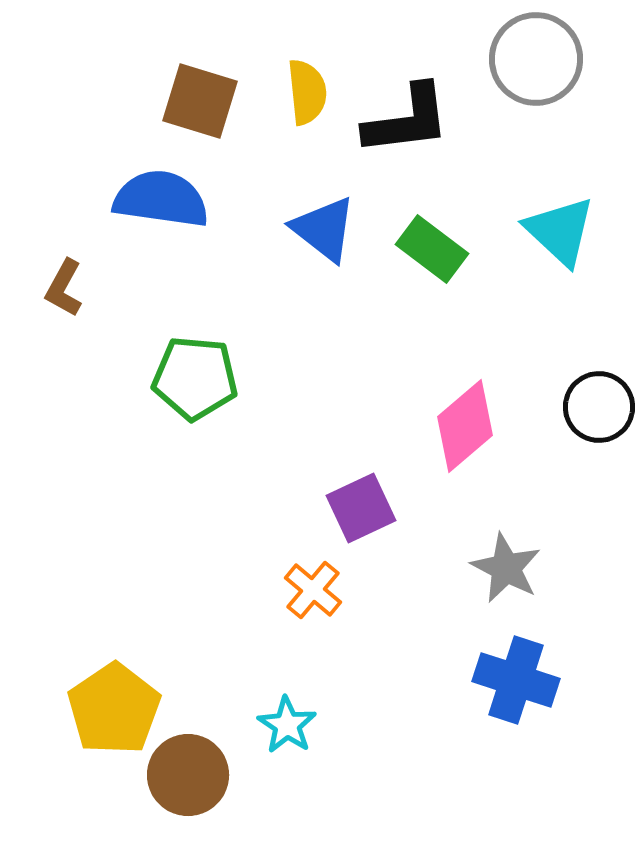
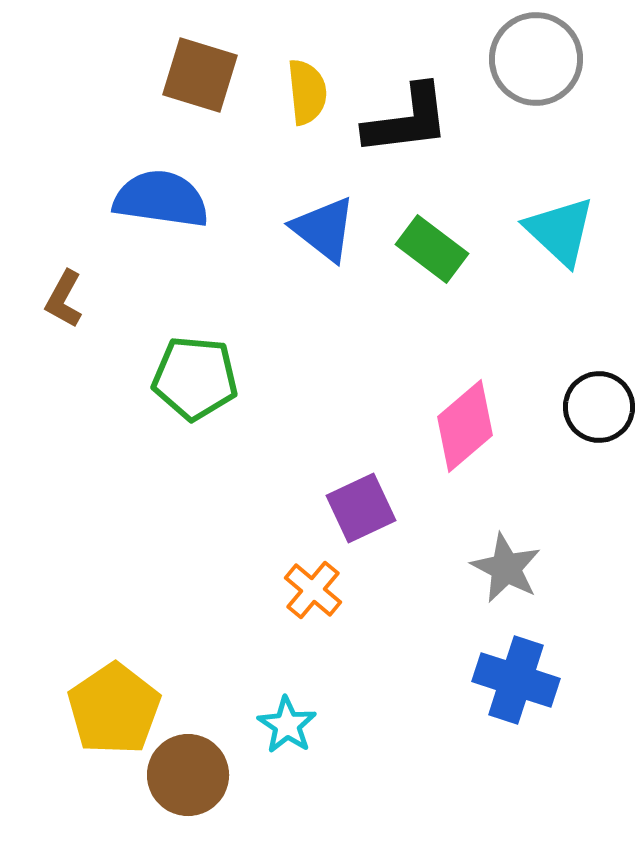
brown square: moved 26 px up
brown L-shape: moved 11 px down
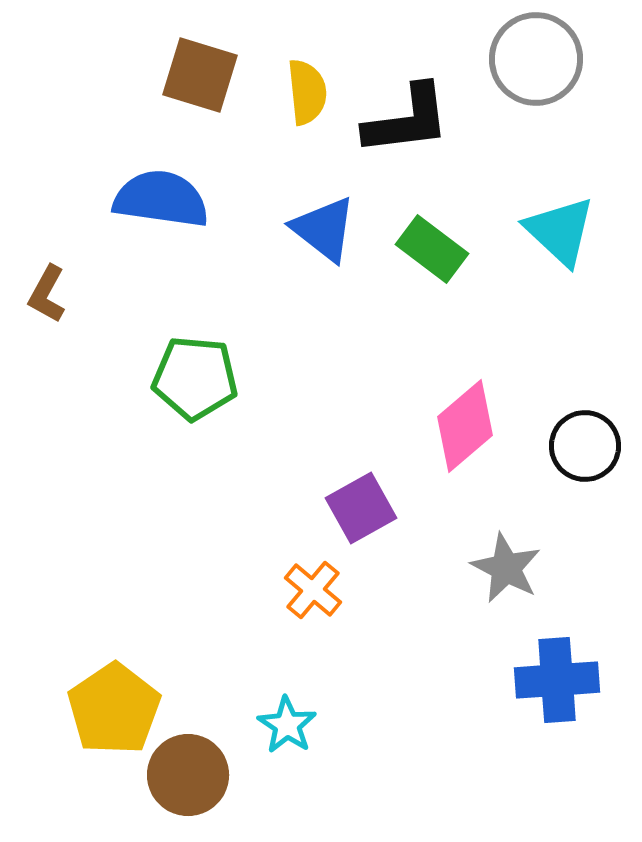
brown L-shape: moved 17 px left, 5 px up
black circle: moved 14 px left, 39 px down
purple square: rotated 4 degrees counterclockwise
blue cross: moved 41 px right; rotated 22 degrees counterclockwise
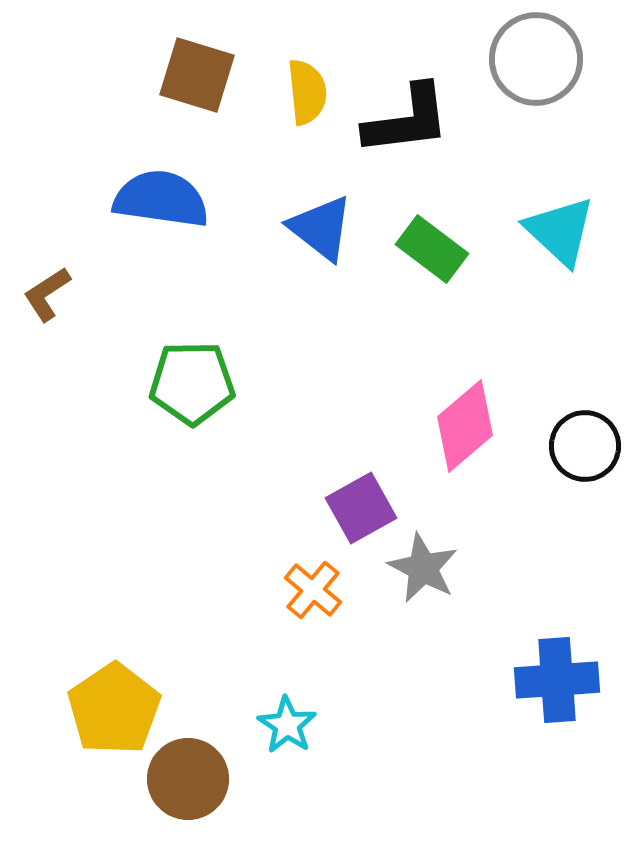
brown square: moved 3 px left
blue triangle: moved 3 px left, 1 px up
brown L-shape: rotated 28 degrees clockwise
green pentagon: moved 3 px left, 5 px down; rotated 6 degrees counterclockwise
gray star: moved 83 px left
brown circle: moved 4 px down
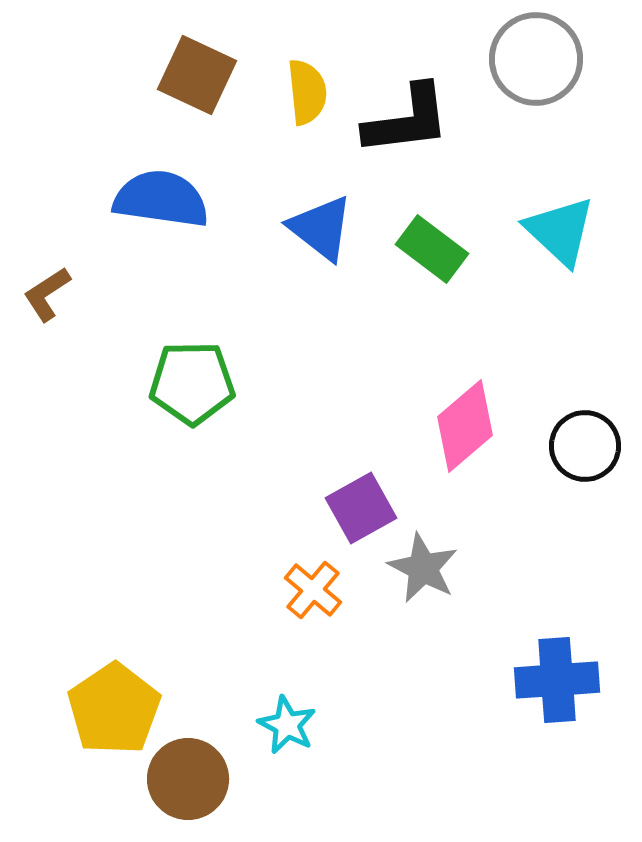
brown square: rotated 8 degrees clockwise
cyan star: rotated 6 degrees counterclockwise
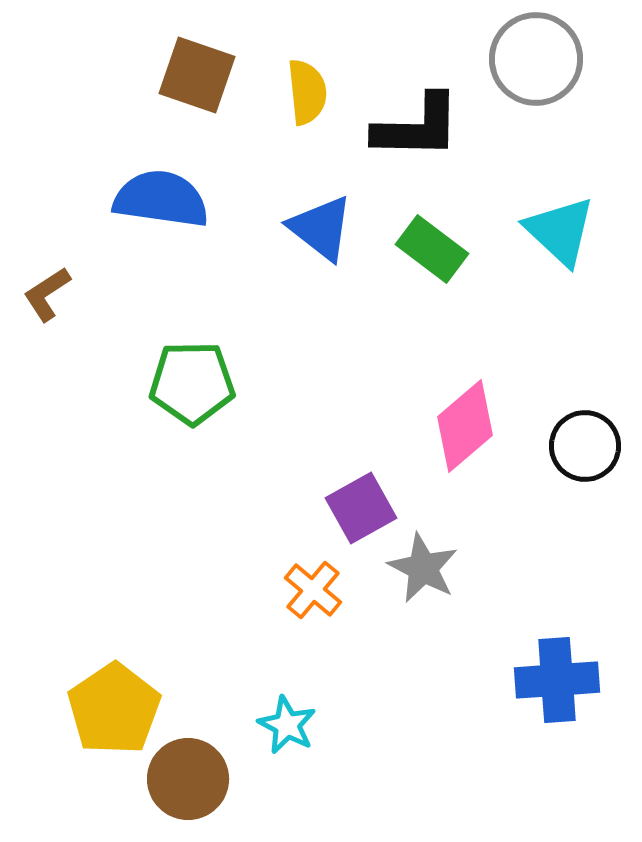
brown square: rotated 6 degrees counterclockwise
black L-shape: moved 10 px right, 7 px down; rotated 8 degrees clockwise
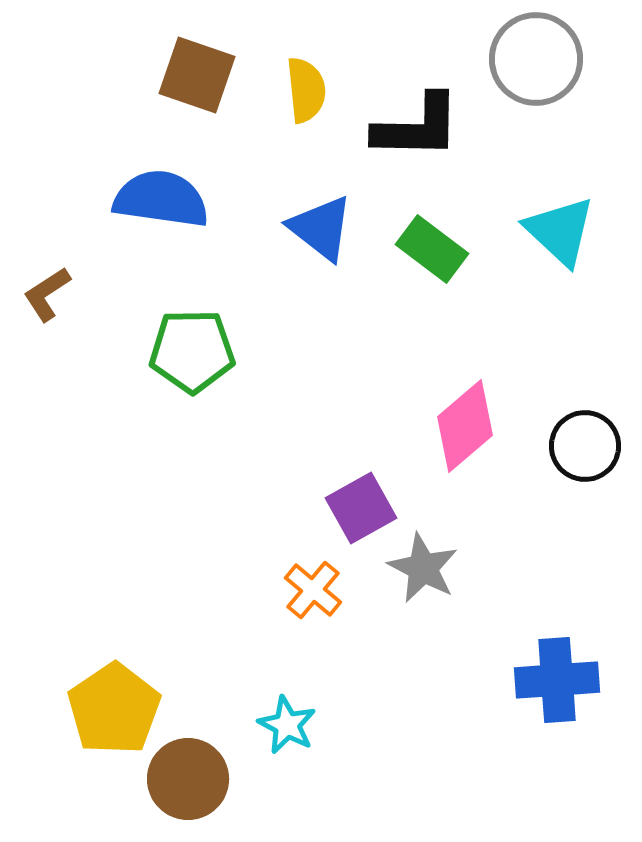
yellow semicircle: moved 1 px left, 2 px up
green pentagon: moved 32 px up
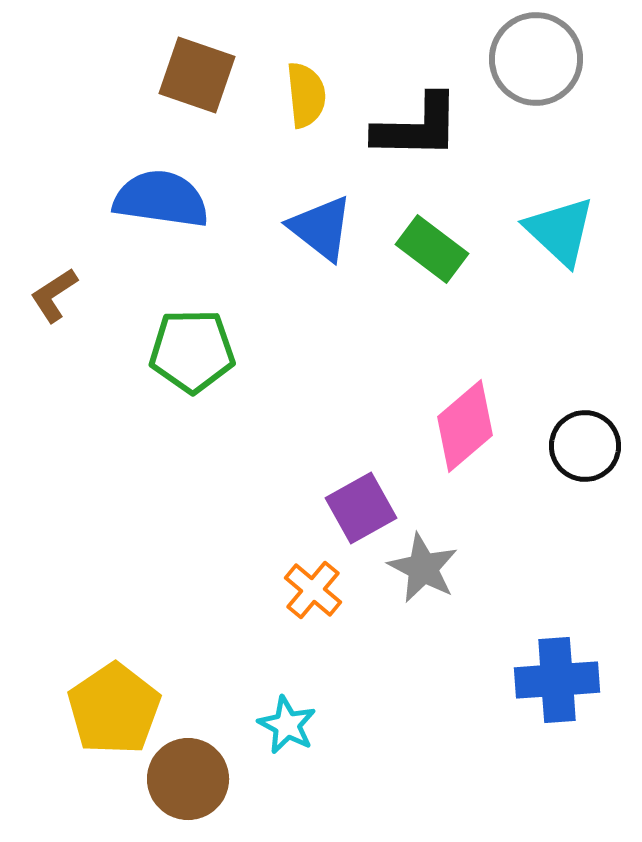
yellow semicircle: moved 5 px down
brown L-shape: moved 7 px right, 1 px down
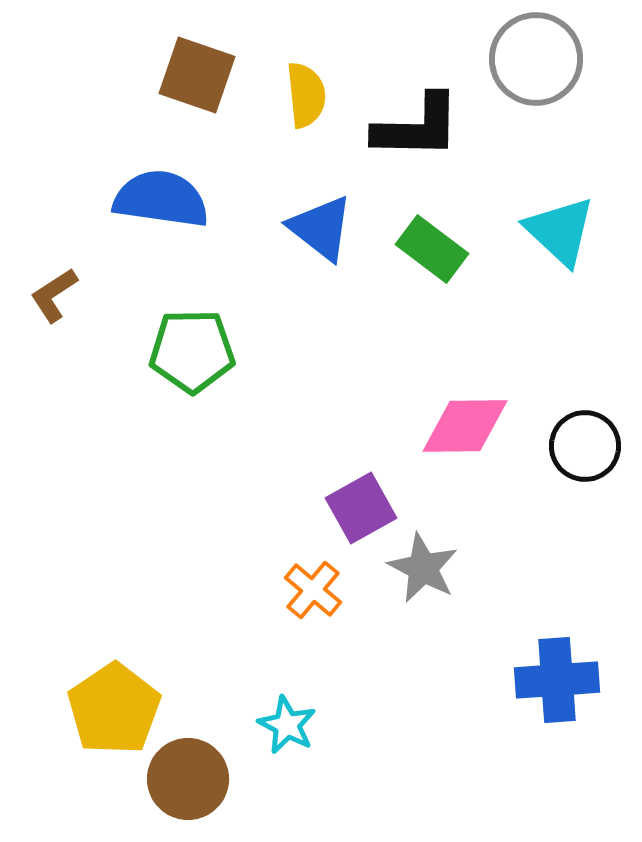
pink diamond: rotated 40 degrees clockwise
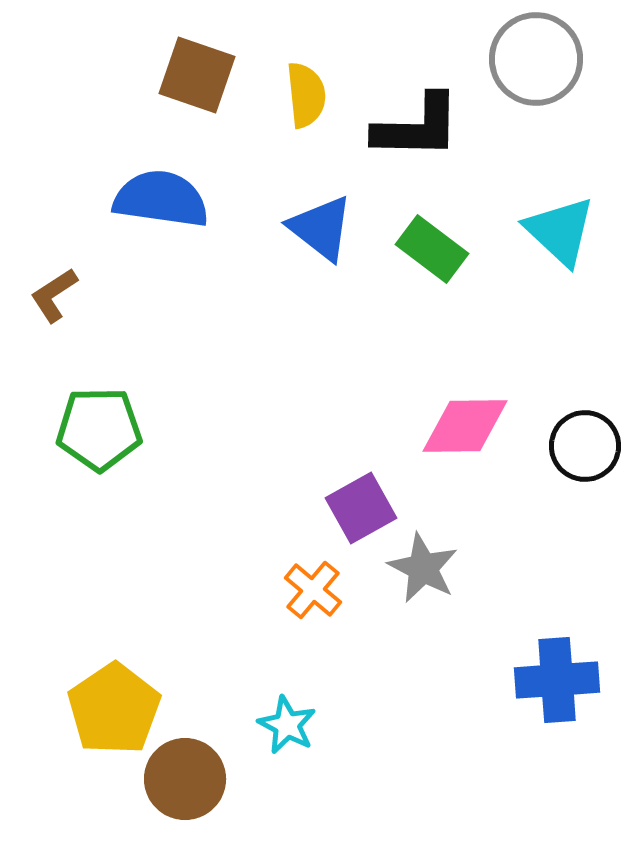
green pentagon: moved 93 px left, 78 px down
brown circle: moved 3 px left
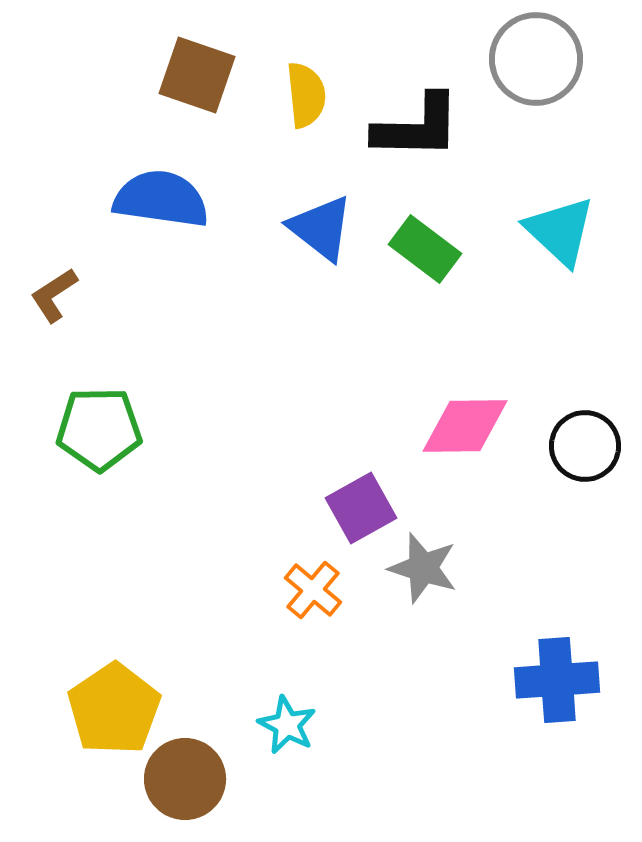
green rectangle: moved 7 px left
gray star: rotated 10 degrees counterclockwise
